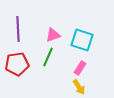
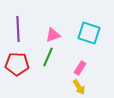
cyan square: moved 7 px right, 7 px up
red pentagon: rotated 10 degrees clockwise
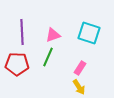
purple line: moved 4 px right, 3 px down
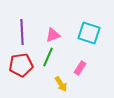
red pentagon: moved 4 px right, 1 px down; rotated 10 degrees counterclockwise
yellow arrow: moved 18 px left, 3 px up
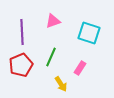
pink triangle: moved 14 px up
green line: moved 3 px right
red pentagon: rotated 15 degrees counterclockwise
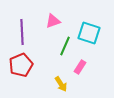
green line: moved 14 px right, 11 px up
pink rectangle: moved 1 px up
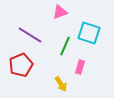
pink triangle: moved 7 px right, 9 px up
purple line: moved 8 px right, 3 px down; rotated 55 degrees counterclockwise
pink rectangle: rotated 16 degrees counterclockwise
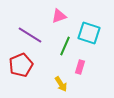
pink triangle: moved 1 px left, 4 px down
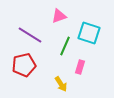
red pentagon: moved 3 px right; rotated 10 degrees clockwise
